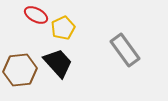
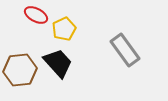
yellow pentagon: moved 1 px right, 1 px down
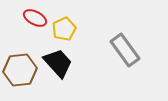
red ellipse: moved 1 px left, 3 px down
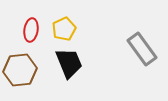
red ellipse: moved 4 px left, 12 px down; rotated 70 degrees clockwise
gray rectangle: moved 17 px right, 1 px up
black trapezoid: moved 11 px right; rotated 20 degrees clockwise
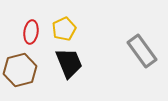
red ellipse: moved 2 px down
gray rectangle: moved 2 px down
brown hexagon: rotated 8 degrees counterclockwise
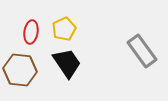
black trapezoid: moved 2 px left; rotated 12 degrees counterclockwise
brown hexagon: rotated 20 degrees clockwise
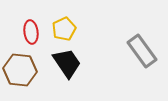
red ellipse: rotated 15 degrees counterclockwise
